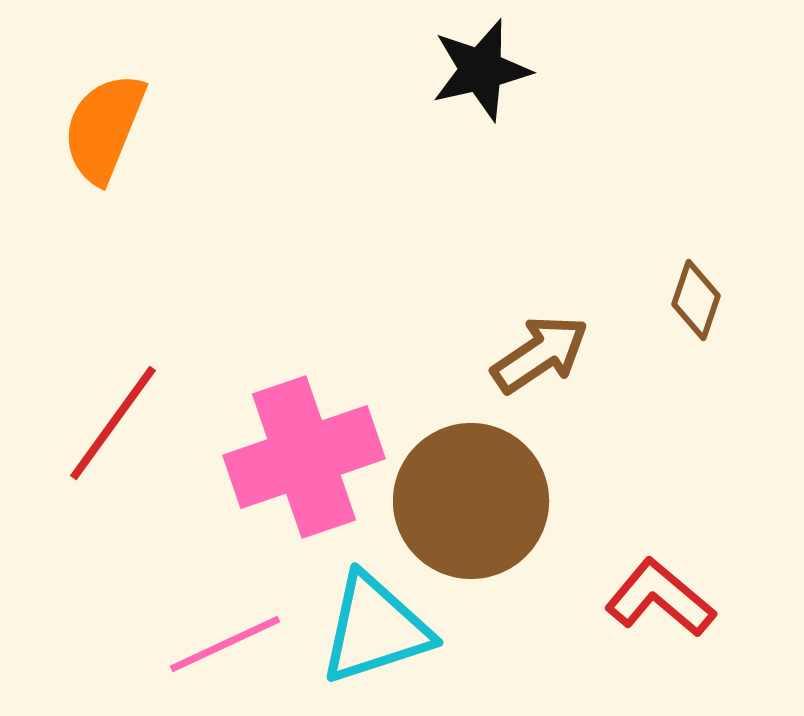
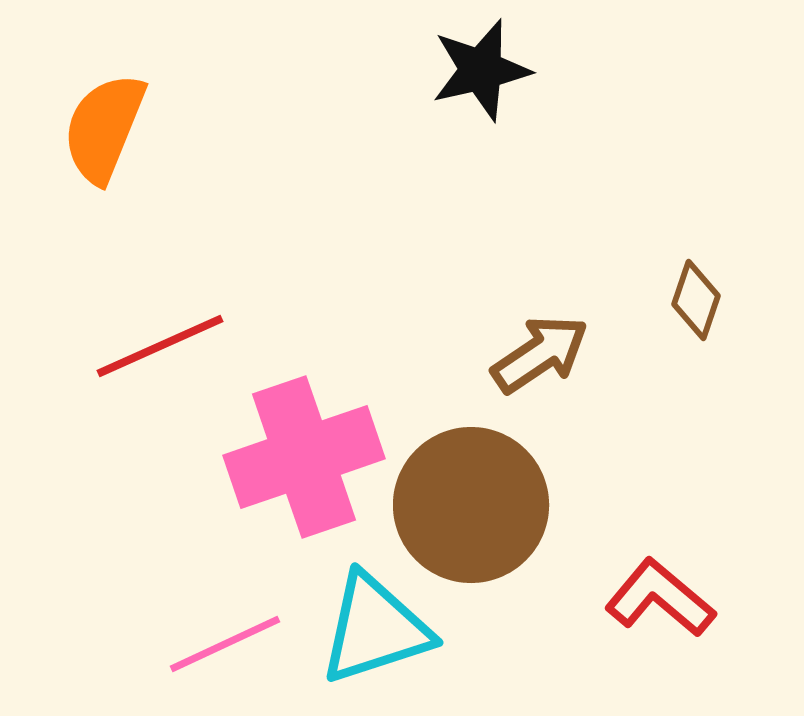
red line: moved 47 px right, 77 px up; rotated 30 degrees clockwise
brown circle: moved 4 px down
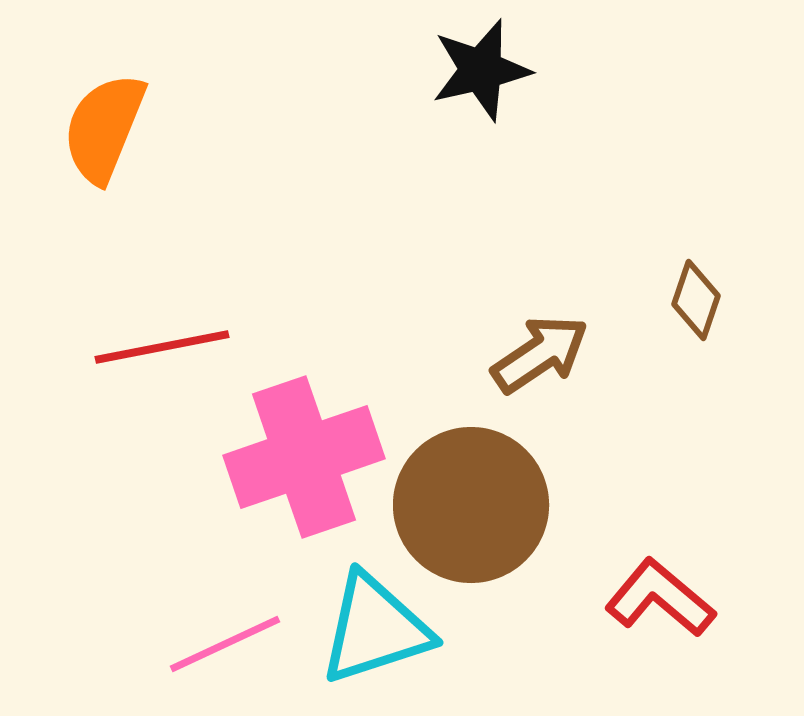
red line: moved 2 px right, 1 px down; rotated 13 degrees clockwise
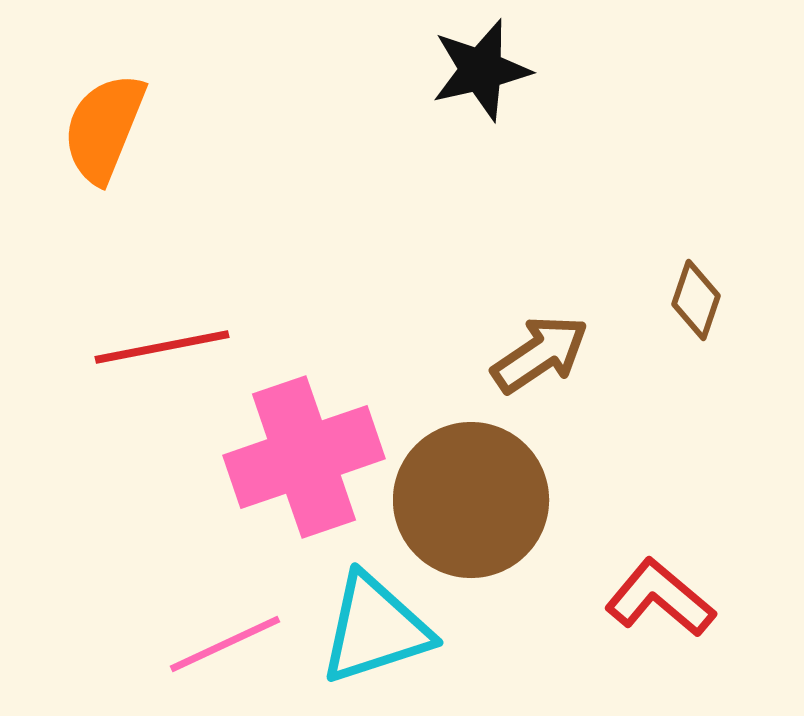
brown circle: moved 5 px up
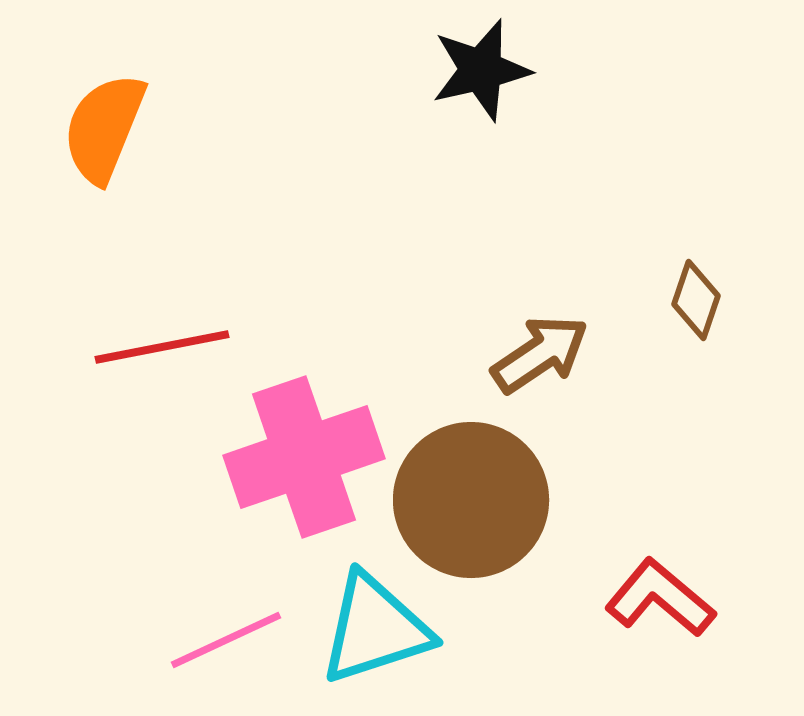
pink line: moved 1 px right, 4 px up
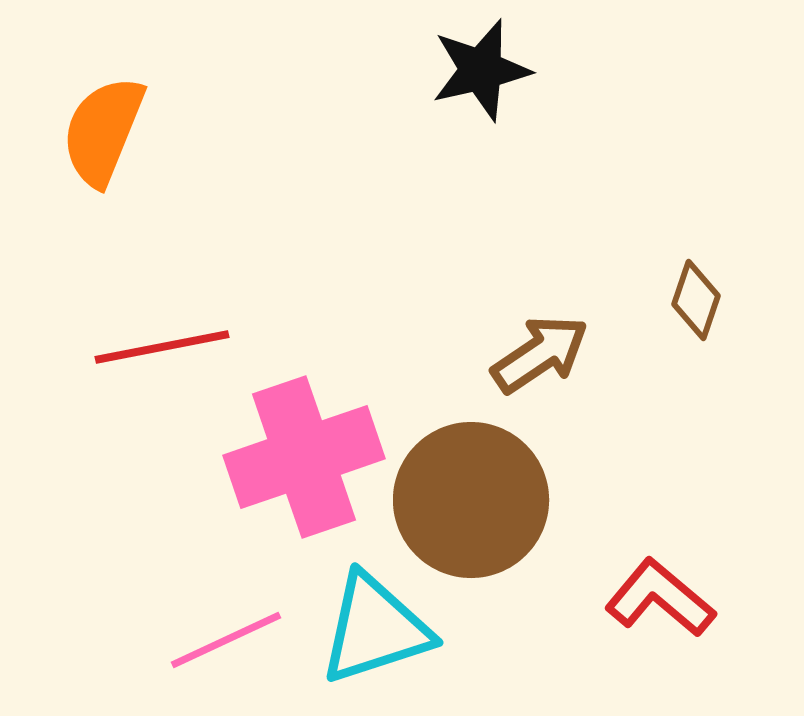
orange semicircle: moved 1 px left, 3 px down
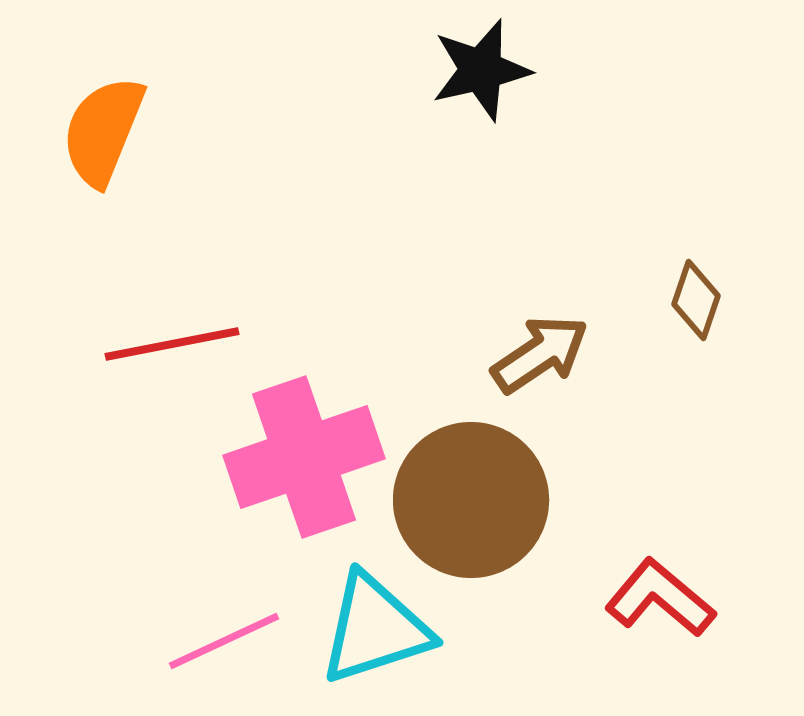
red line: moved 10 px right, 3 px up
pink line: moved 2 px left, 1 px down
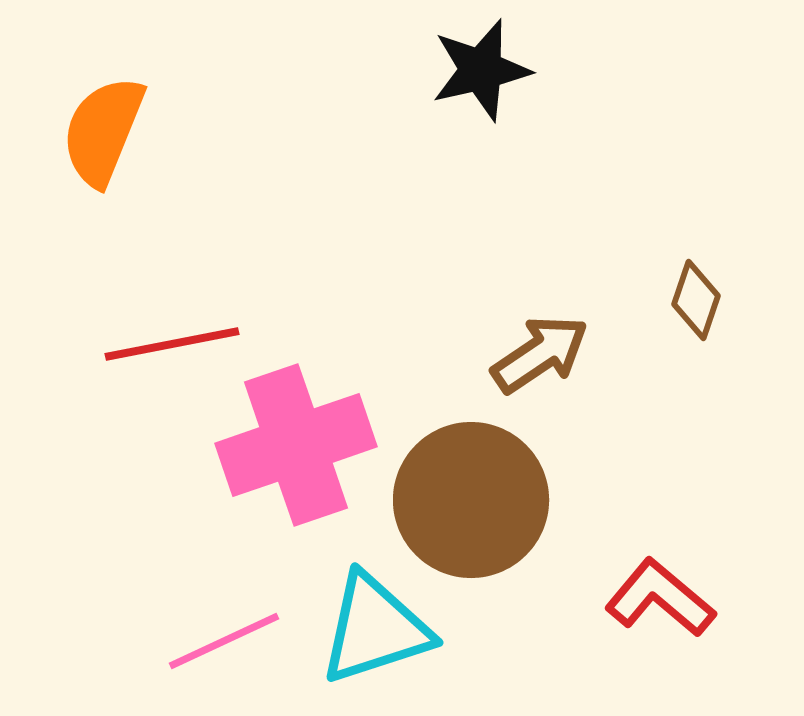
pink cross: moved 8 px left, 12 px up
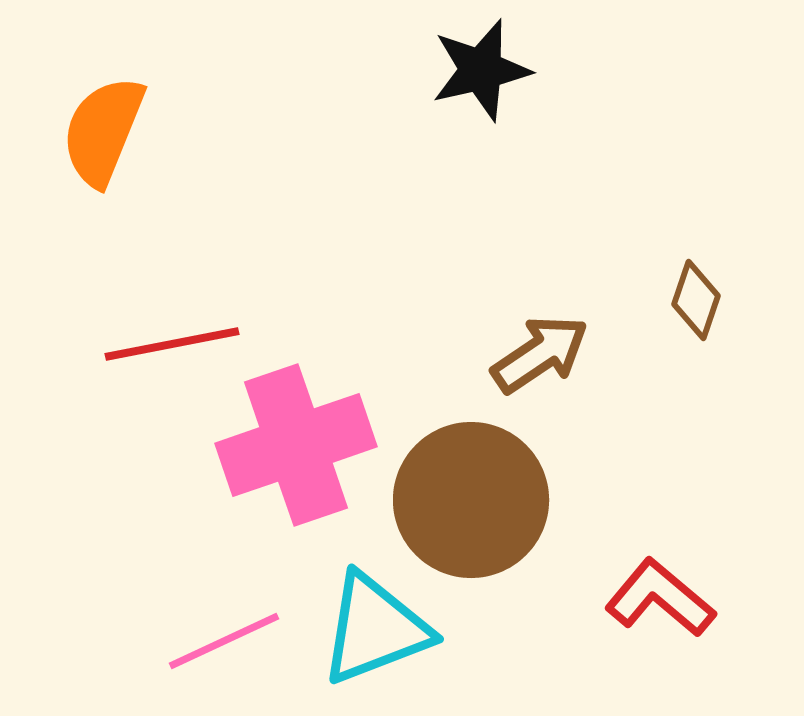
cyan triangle: rotated 3 degrees counterclockwise
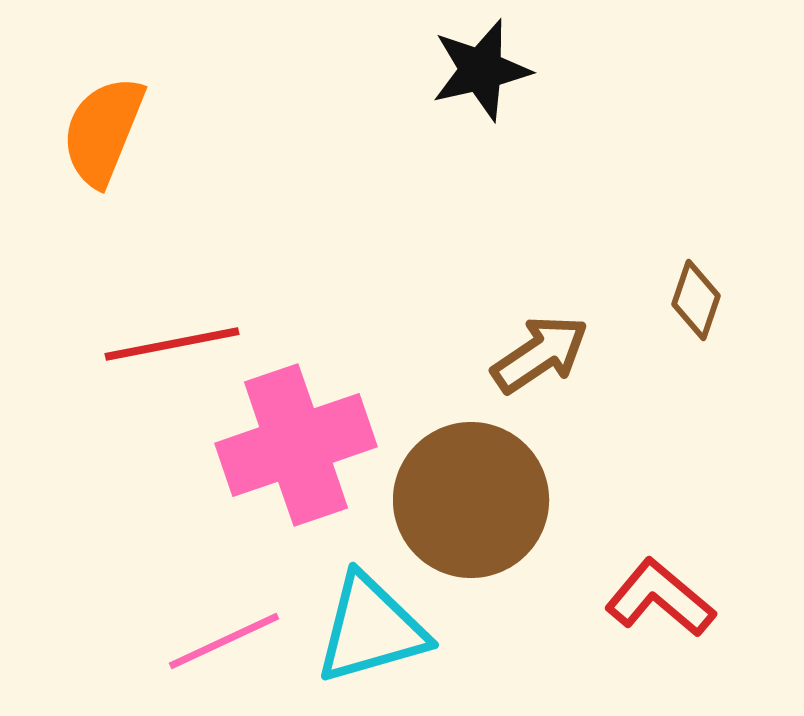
cyan triangle: moved 4 px left; rotated 5 degrees clockwise
